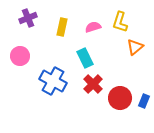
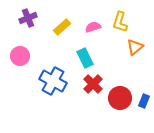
yellow rectangle: rotated 36 degrees clockwise
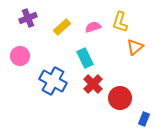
blue rectangle: moved 18 px down
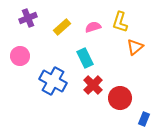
red cross: moved 1 px down
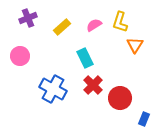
pink semicircle: moved 1 px right, 2 px up; rotated 14 degrees counterclockwise
orange triangle: moved 2 px up; rotated 18 degrees counterclockwise
blue cross: moved 8 px down
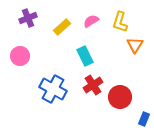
pink semicircle: moved 3 px left, 4 px up
cyan rectangle: moved 2 px up
red cross: rotated 12 degrees clockwise
red circle: moved 1 px up
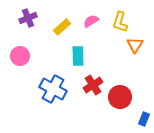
cyan rectangle: moved 7 px left; rotated 24 degrees clockwise
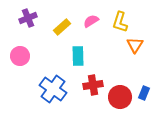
red cross: rotated 24 degrees clockwise
blue cross: rotated 8 degrees clockwise
blue rectangle: moved 26 px up
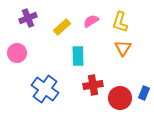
orange triangle: moved 12 px left, 3 px down
pink circle: moved 3 px left, 3 px up
blue cross: moved 8 px left
red circle: moved 1 px down
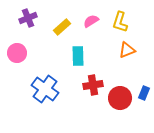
orange triangle: moved 4 px right, 2 px down; rotated 36 degrees clockwise
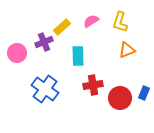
purple cross: moved 16 px right, 24 px down
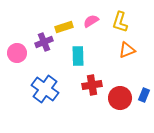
yellow rectangle: moved 2 px right; rotated 24 degrees clockwise
red cross: moved 1 px left
blue rectangle: moved 2 px down
